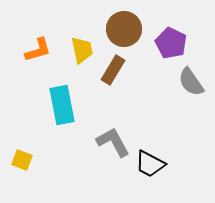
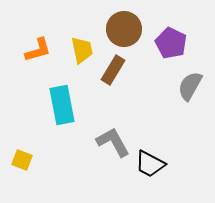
gray semicircle: moved 1 px left, 4 px down; rotated 64 degrees clockwise
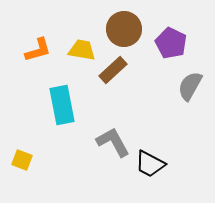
yellow trapezoid: rotated 68 degrees counterclockwise
brown rectangle: rotated 16 degrees clockwise
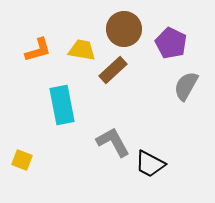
gray semicircle: moved 4 px left
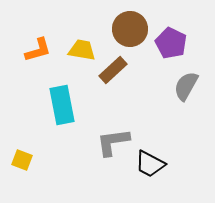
brown circle: moved 6 px right
gray L-shape: rotated 69 degrees counterclockwise
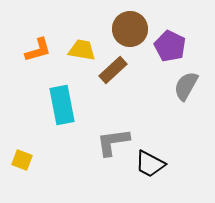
purple pentagon: moved 1 px left, 3 px down
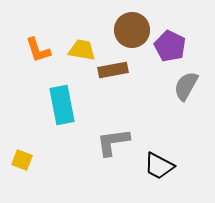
brown circle: moved 2 px right, 1 px down
orange L-shape: rotated 88 degrees clockwise
brown rectangle: rotated 32 degrees clockwise
black trapezoid: moved 9 px right, 2 px down
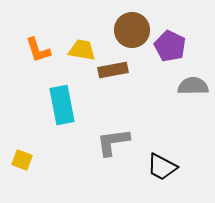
gray semicircle: moved 7 px right; rotated 60 degrees clockwise
black trapezoid: moved 3 px right, 1 px down
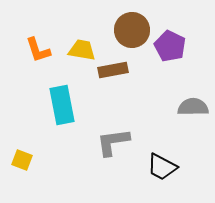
gray semicircle: moved 21 px down
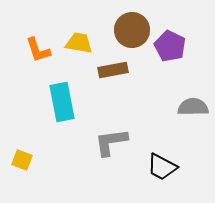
yellow trapezoid: moved 3 px left, 7 px up
cyan rectangle: moved 3 px up
gray L-shape: moved 2 px left
